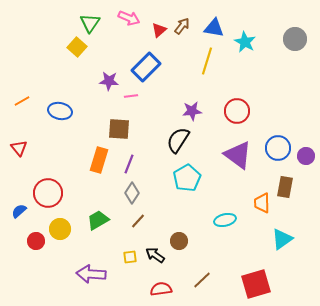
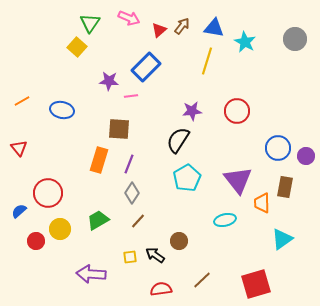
blue ellipse at (60, 111): moved 2 px right, 1 px up
purple triangle at (238, 155): moved 25 px down; rotated 16 degrees clockwise
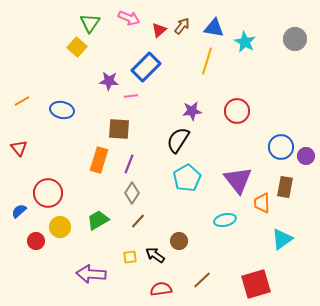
blue circle at (278, 148): moved 3 px right, 1 px up
yellow circle at (60, 229): moved 2 px up
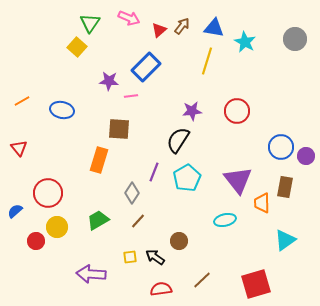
purple line at (129, 164): moved 25 px right, 8 px down
blue semicircle at (19, 211): moved 4 px left
yellow circle at (60, 227): moved 3 px left
cyan triangle at (282, 239): moved 3 px right, 1 px down
black arrow at (155, 255): moved 2 px down
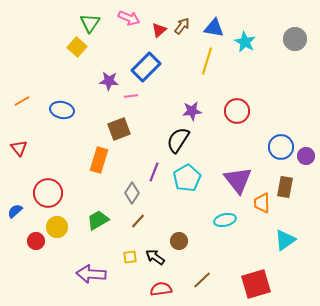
brown square at (119, 129): rotated 25 degrees counterclockwise
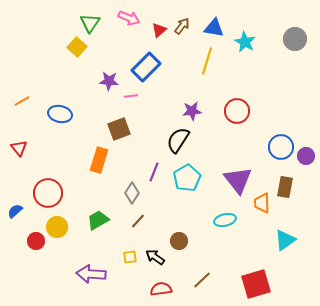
blue ellipse at (62, 110): moved 2 px left, 4 px down
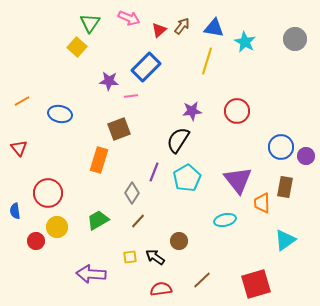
blue semicircle at (15, 211): rotated 56 degrees counterclockwise
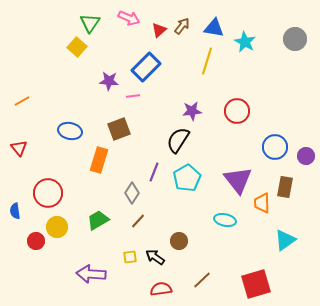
pink line at (131, 96): moved 2 px right
blue ellipse at (60, 114): moved 10 px right, 17 px down
blue circle at (281, 147): moved 6 px left
cyan ellipse at (225, 220): rotated 25 degrees clockwise
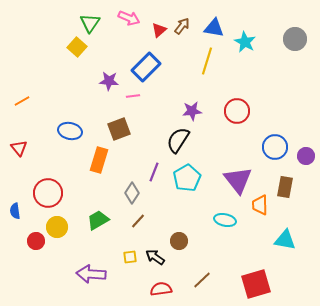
orange trapezoid at (262, 203): moved 2 px left, 2 px down
cyan triangle at (285, 240): rotated 45 degrees clockwise
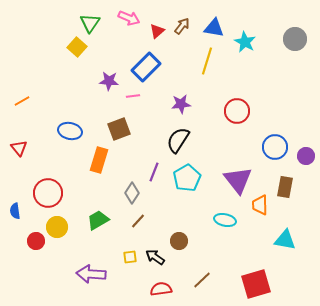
red triangle at (159, 30): moved 2 px left, 1 px down
purple star at (192, 111): moved 11 px left, 7 px up
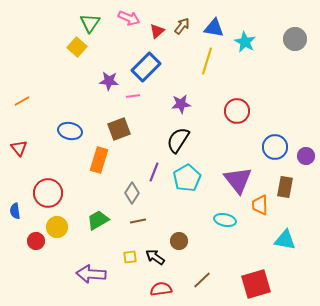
brown line at (138, 221): rotated 35 degrees clockwise
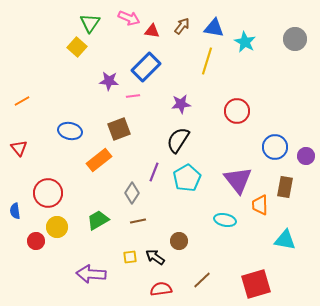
red triangle at (157, 31): moved 5 px left; rotated 49 degrees clockwise
orange rectangle at (99, 160): rotated 35 degrees clockwise
